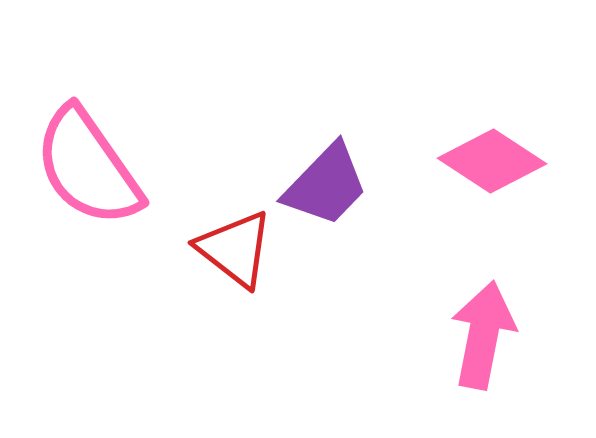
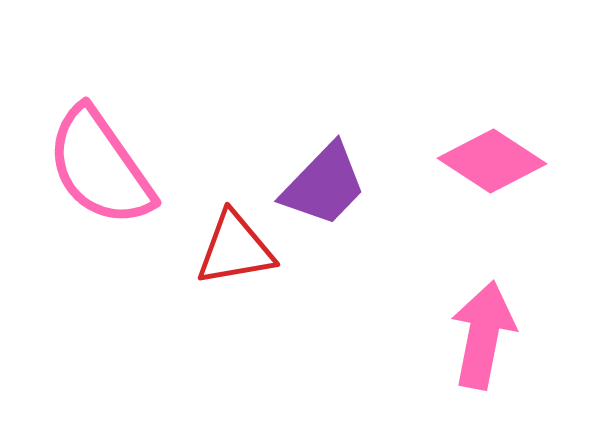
pink semicircle: moved 12 px right
purple trapezoid: moved 2 px left
red triangle: rotated 48 degrees counterclockwise
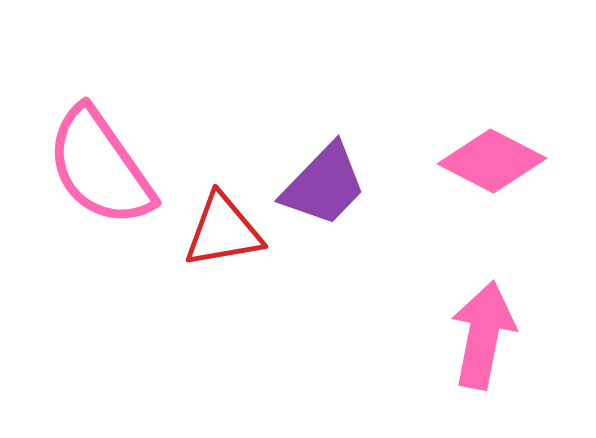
pink diamond: rotated 6 degrees counterclockwise
red triangle: moved 12 px left, 18 px up
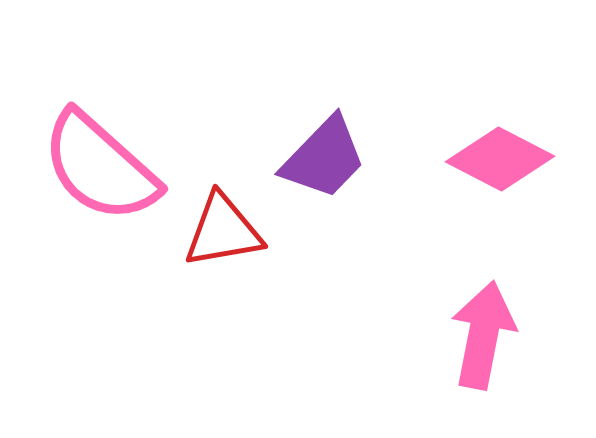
pink diamond: moved 8 px right, 2 px up
pink semicircle: rotated 13 degrees counterclockwise
purple trapezoid: moved 27 px up
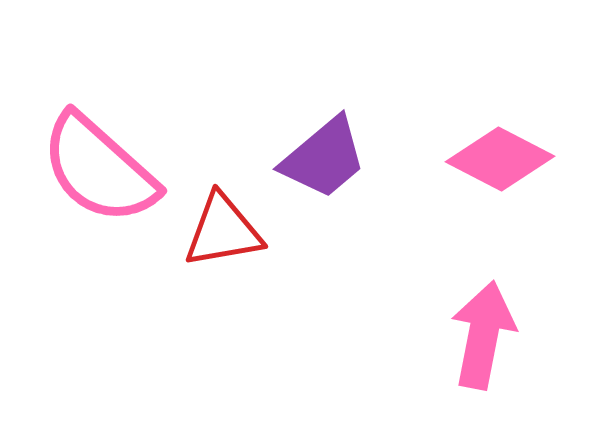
purple trapezoid: rotated 6 degrees clockwise
pink semicircle: moved 1 px left, 2 px down
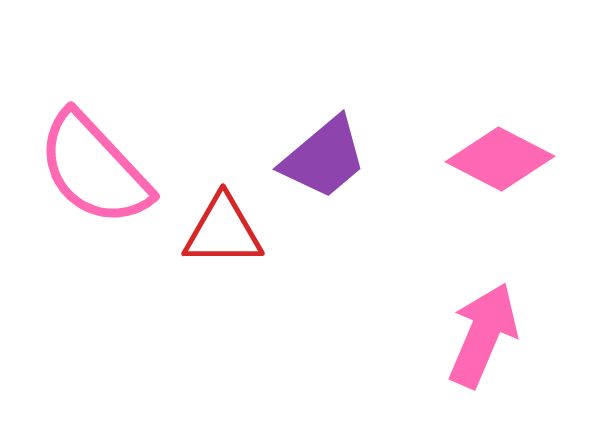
pink semicircle: moved 5 px left; rotated 5 degrees clockwise
red triangle: rotated 10 degrees clockwise
pink arrow: rotated 12 degrees clockwise
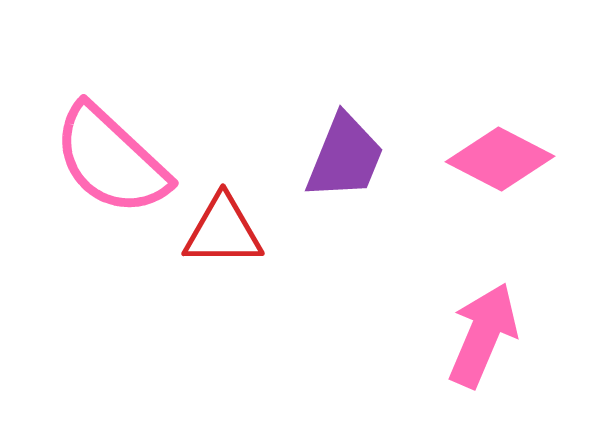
purple trapezoid: moved 21 px right, 1 px up; rotated 28 degrees counterclockwise
pink semicircle: moved 17 px right, 9 px up; rotated 4 degrees counterclockwise
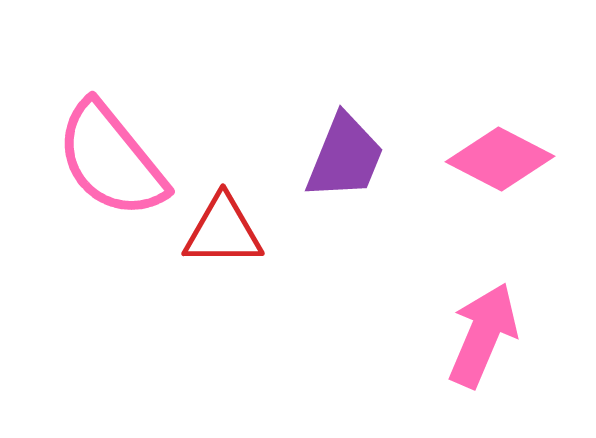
pink semicircle: rotated 8 degrees clockwise
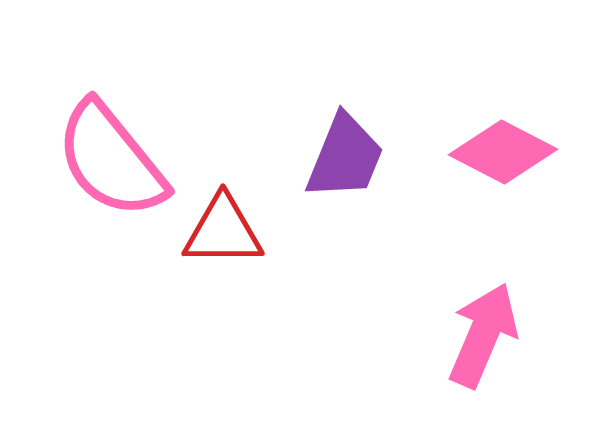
pink diamond: moved 3 px right, 7 px up
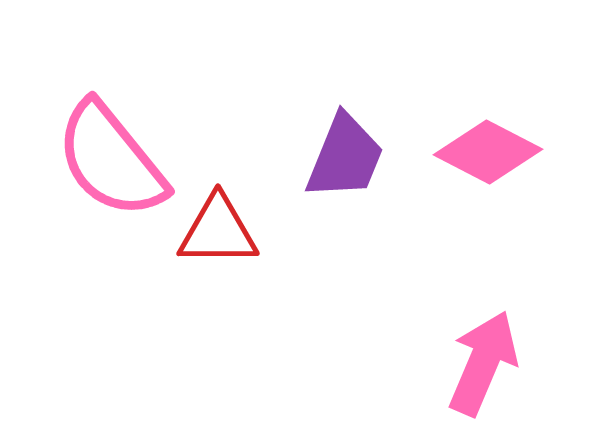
pink diamond: moved 15 px left
red triangle: moved 5 px left
pink arrow: moved 28 px down
